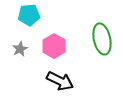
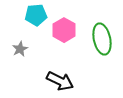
cyan pentagon: moved 7 px right
pink hexagon: moved 10 px right, 16 px up
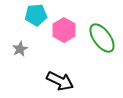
green ellipse: moved 1 px up; rotated 24 degrees counterclockwise
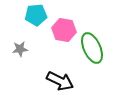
pink hexagon: rotated 20 degrees counterclockwise
green ellipse: moved 10 px left, 10 px down; rotated 12 degrees clockwise
gray star: rotated 21 degrees clockwise
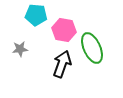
cyan pentagon: rotated 10 degrees clockwise
black arrow: moved 2 px right, 17 px up; rotated 96 degrees counterclockwise
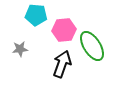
pink hexagon: rotated 15 degrees counterclockwise
green ellipse: moved 2 px up; rotated 8 degrees counterclockwise
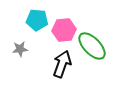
cyan pentagon: moved 1 px right, 5 px down
green ellipse: rotated 12 degrees counterclockwise
